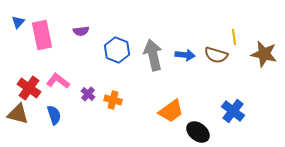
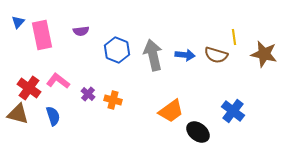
blue semicircle: moved 1 px left, 1 px down
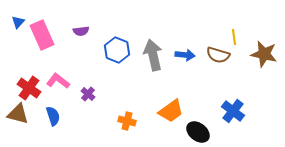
pink rectangle: rotated 12 degrees counterclockwise
brown semicircle: moved 2 px right
orange cross: moved 14 px right, 21 px down
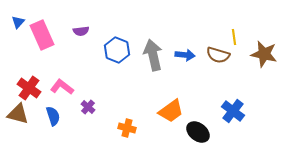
pink L-shape: moved 4 px right, 6 px down
purple cross: moved 13 px down
orange cross: moved 7 px down
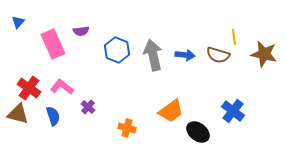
pink rectangle: moved 11 px right, 9 px down
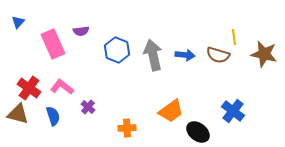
orange cross: rotated 18 degrees counterclockwise
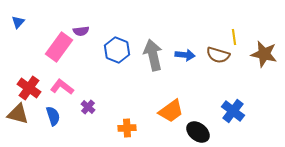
pink rectangle: moved 6 px right, 3 px down; rotated 60 degrees clockwise
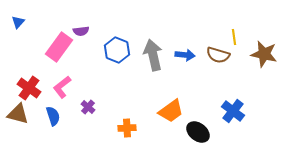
pink L-shape: rotated 75 degrees counterclockwise
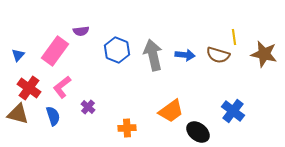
blue triangle: moved 33 px down
pink rectangle: moved 4 px left, 4 px down
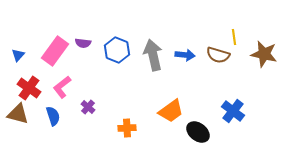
purple semicircle: moved 2 px right, 12 px down; rotated 14 degrees clockwise
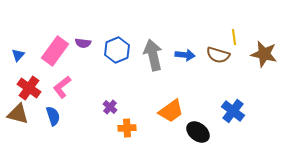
blue hexagon: rotated 15 degrees clockwise
purple cross: moved 22 px right
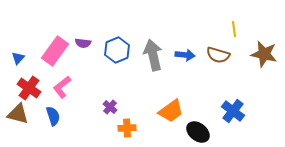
yellow line: moved 8 px up
blue triangle: moved 3 px down
